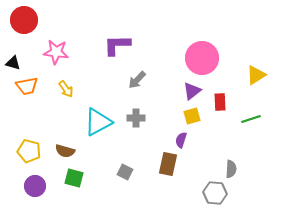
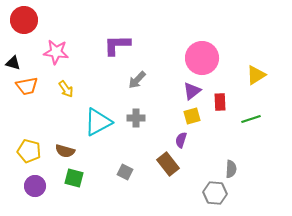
brown rectangle: rotated 50 degrees counterclockwise
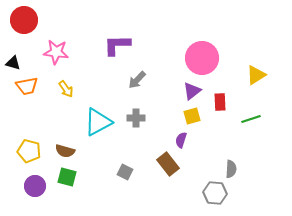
green square: moved 7 px left, 1 px up
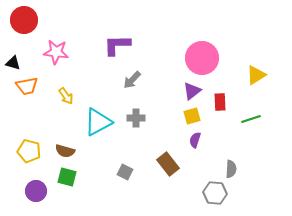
gray arrow: moved 5 px left
yellow arrow: moved 7 px down
purple semicircle: moved 14 px right
purple circle: moved 1 px right, 5 px down
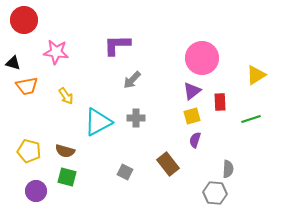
gray semicircle: moved 3 px left
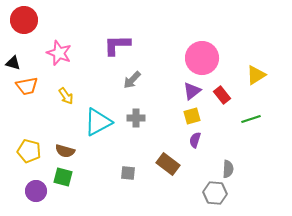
pink star: moved 3 px right, 1 px down; rotated 15 degrees clockwise
red rectangle: moved 2 px right, 7 px up; rotated 36 degrees counterclockwise
brown rectangle: rotated 15 degrees counterclockwise
gray square: moved 3 px right, 1 px down; rotated 21 degrees counterclockwise
green square: moved 4 px left
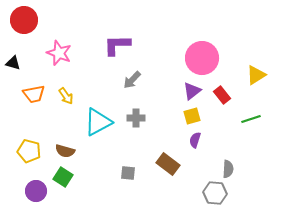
orange trapezoid: moved 7 px right, 8 px down
green square: rotated 18 degrees clockwise
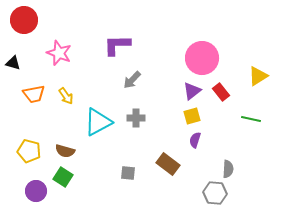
yellow triangle: moved 2 px right, 1 px down
red rectangle: moved 1 px left, 3 px up
green line: rotated 30 degrees clockwise
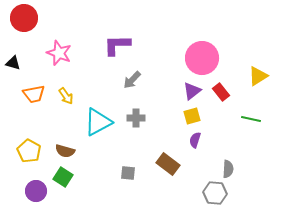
red circle: moved 2 px up
yellow pentagon: rotated 15 degrees clockwise
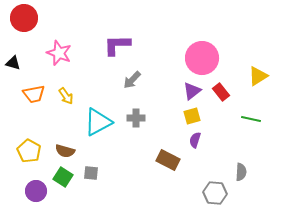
brown rectangle: moved 4 px up; rotated 10 degrees counterclockwise
gray semicircle: moved 13 px right, 3 px down
gray square: moved 37 px left
